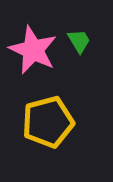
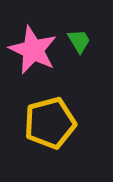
yellow pentagon: moved 2 px right, 1 px down
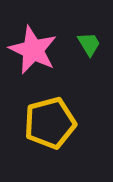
green trapezoid: moved 10 px right, 3 px down
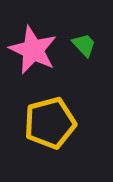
green trapezoid: moved 5 px left, 1 px down; rotated 12 degrees counterclockwise
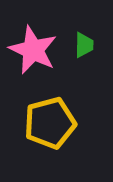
green trapezoid: rotated 44 degrees clockwise
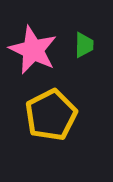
yellow pentagon: moved 1 px right, 8 px up; rotated 12 degrees counterclockwise
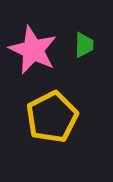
yellow pentagon: moved 1 px right, 2 px down
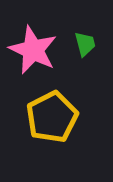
green trapezoid: moved 1 px right, 1 px up; rotated 16 degrees counterclockwise
